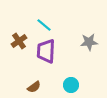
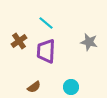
cyan line: moved 2 px right, 2 px up
gray star: rotated 18 degrees clockwise
cyan circle: moved 2 px down
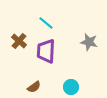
brown cross: rotated 14 degrees counterclockwise
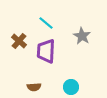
gray star: moved 7 px left, 6 px up; rotated 18 degrees clockwise
brown semicircle: rotated 32 degrees clockwise
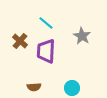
brown cross: moved 1 px right
cyan circle: moved 1 px right, 1 px down
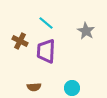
gray star: moved 4 px right, 5 px up
brown cross: rotated 14 degrees counterclockwise
